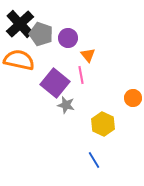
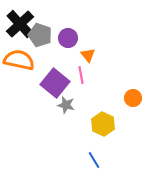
gray pentagon: moved 1 px left, 1 px down
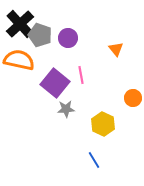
orange triangle: moved 28 px right, 6 px up
gray star: moved 4 px down; rotated 18 degrees counterclockwise
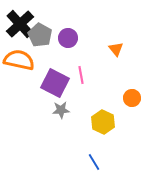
gray pentagon: rotated 10 degrees clockwise
purple square: rotated 12 degrees counterclockwise
orange circle: moved 1 px left
gray star: moved 5 px left, 1 px down
yellow hexagon: moved 2 px up
blue line: moved 2 px down
